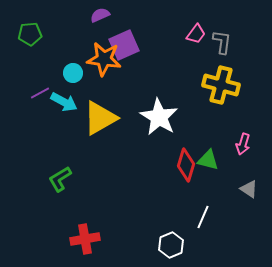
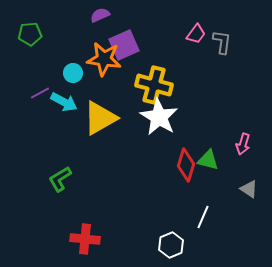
yellow cross: moved 67 px left
red cross: rotated 16 degrees clockwise
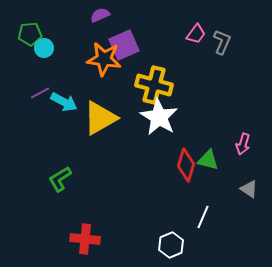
gray L-shape: rotated 15 degrees clockwise
cyan circle: moved 29 px left, 25 px up
